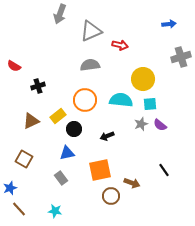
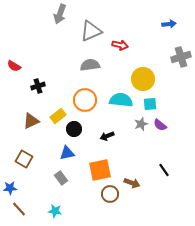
blue star: rotated 16 degrees clockwise
brown circle: moved 1 px left, 2 px up
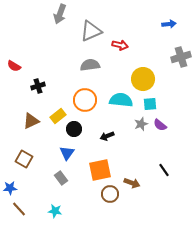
blue triangle: rotated 42 degrees counterclockwise
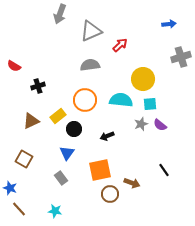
red arrow: rotated 56 degrees counterclockwise
blue star: rotated 24 degrees clockwise
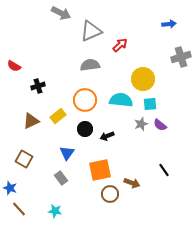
gray arrow: moved 1 px right, 1 px up; rotated 84 degrees counterclockwise
black circle: moved 11 px right
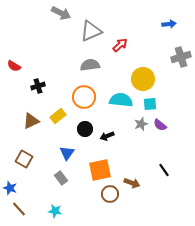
orange circle: moved 1 px left, 3 px up
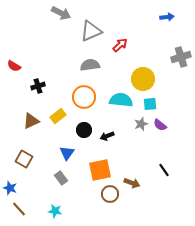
blue arrow: moved 2 px left, 7 px up
black circle: moved 1 px left, 1 px down
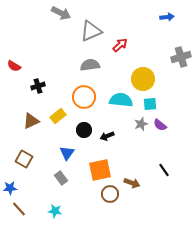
blue star: rotated 24 degrees counterclockwise
